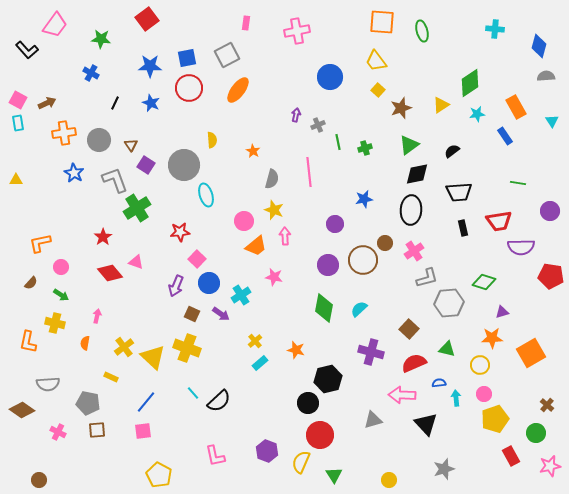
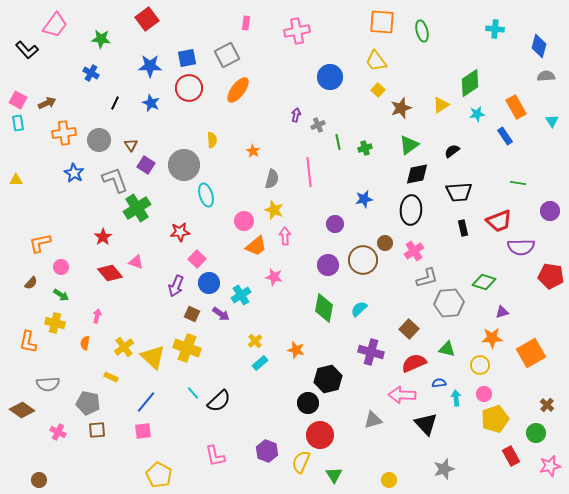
red trapezoid at (499, 221): rotated 12 degrees counterclockwise
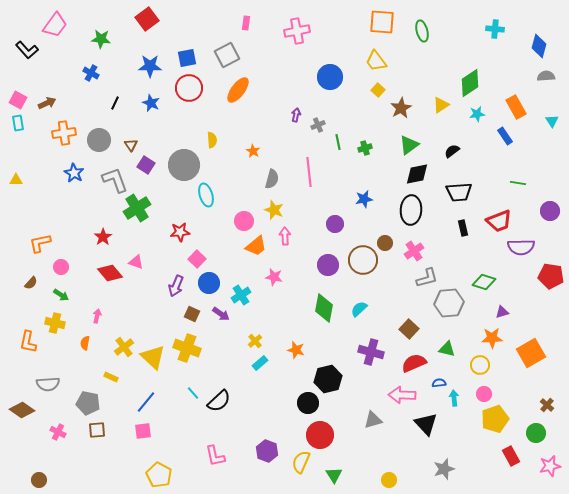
brown star at (401, 108): rotated 10 degrees counterclockwise
cyan arrow at (456, 398): moved 2 px left
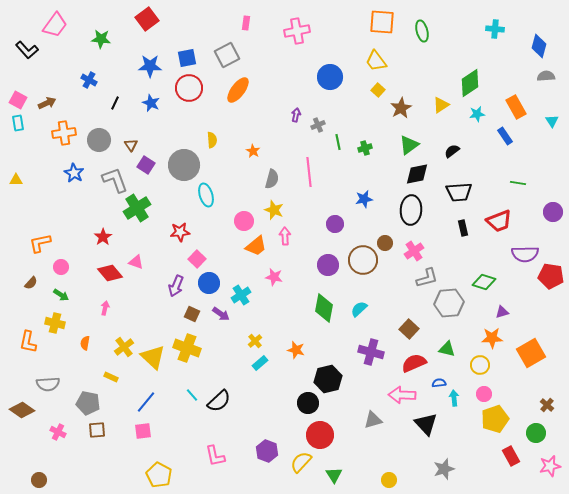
blue cross at (91, 73): moved 2 px left, 7 px down
purple circle at (550, 211): moved 3 px right, 1 px down
purple semicircle at (521, 247): moved 4 px right, 7 px down
pink arrow at (97, 316): moved 8 px right, 8 px up
cyan line at (193, 393): moved 1 px left, 2 px down
yellow semicircle at (301, 462): rotated 20 degrees clockwise
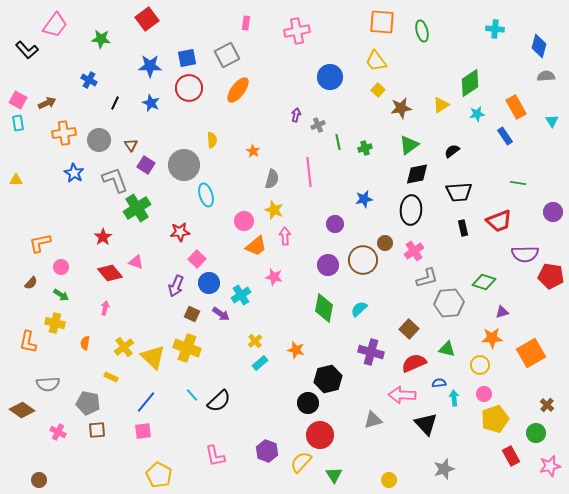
brown star at (401, 108): rotated 20 degrees clockwise
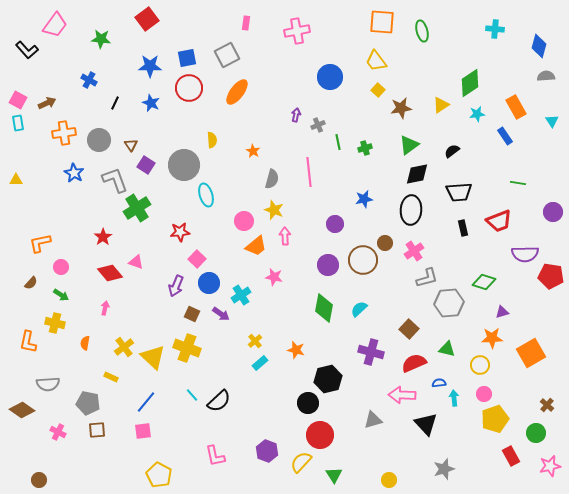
orange ellipse at (238, 90): moved 1 px left, 2 px down
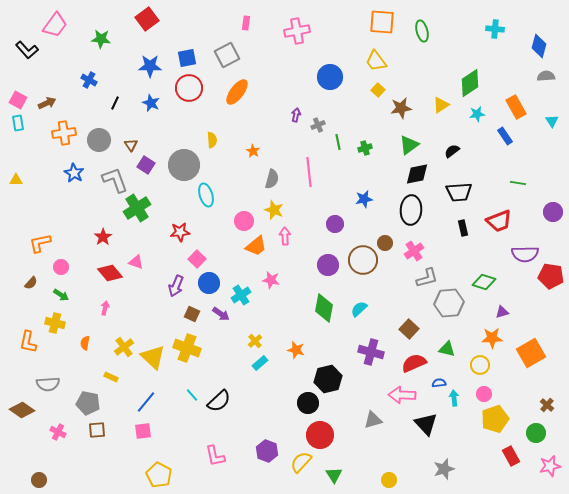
pink star at (274, 277): moved 3 px left, 3 px down
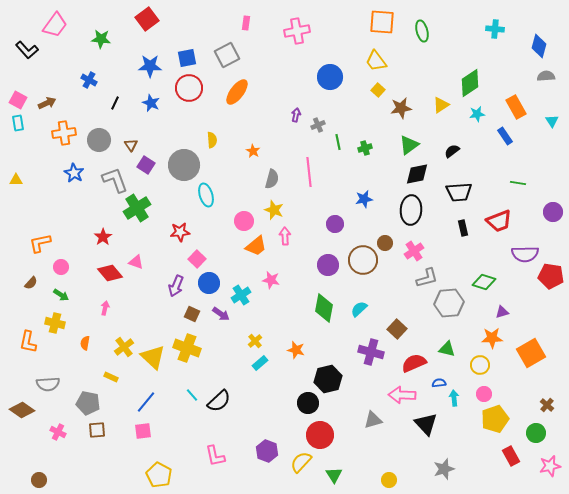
brown square at (409, 329): moved 12 px left
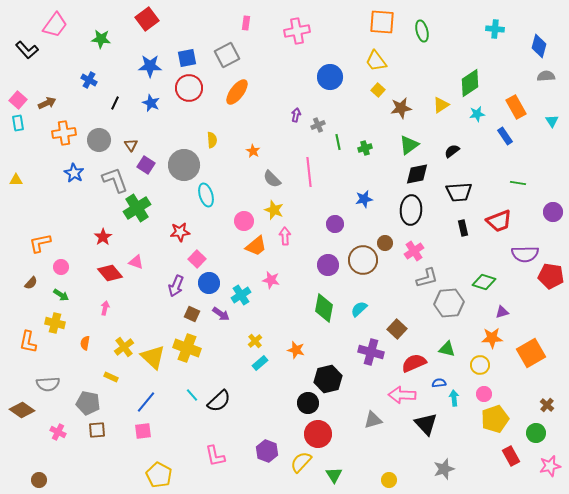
pink square at (18, 100): rotated 12 degrees clockwise
gray semicircle at (272, 179): rotated 120 degrees clockwise
red circle at (320, 435): moved 2 px left, 1 px up
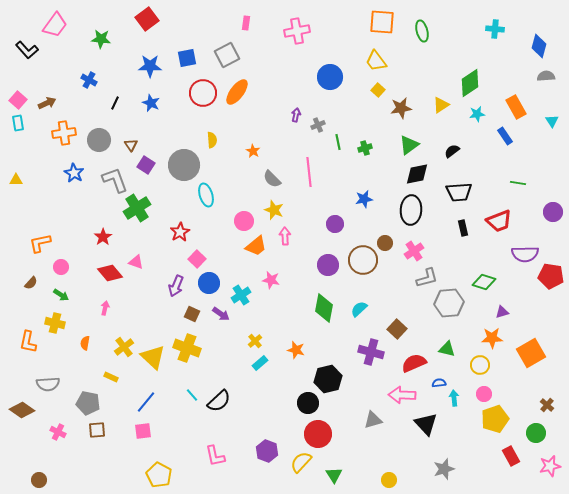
red circle at (189, 88): moved 14 px right, 5 px down
red star at (180, 232): rotated 24 degrees counterclockwise
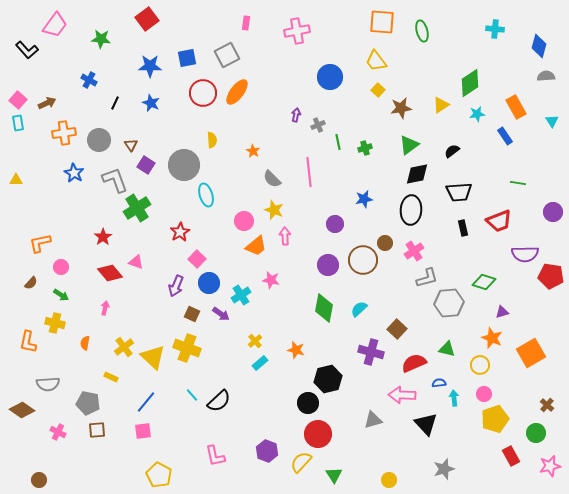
orange star at (492, 338): rotated 25 degrees clockwise
